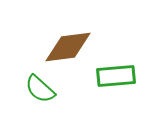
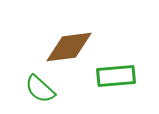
brown diamond: moved 1 px right
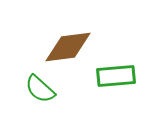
brown diamond: moved 1 px left
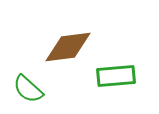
green semicircle: moved 12 px left
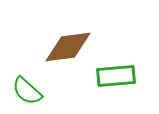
green semicircle: moved 1 px left, 2 px down
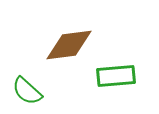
brown diamond: moved 1 px right, 2 px up
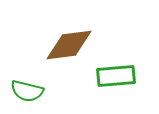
green semicircle: rotated 28 degrees counterclockwise
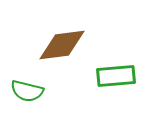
brown diamond: moved 7 px left
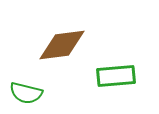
green semicircle: moved 1 px left, 2 px down
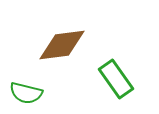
green rectangle: moved 3 px down; rotated 60 degrees clockwise
